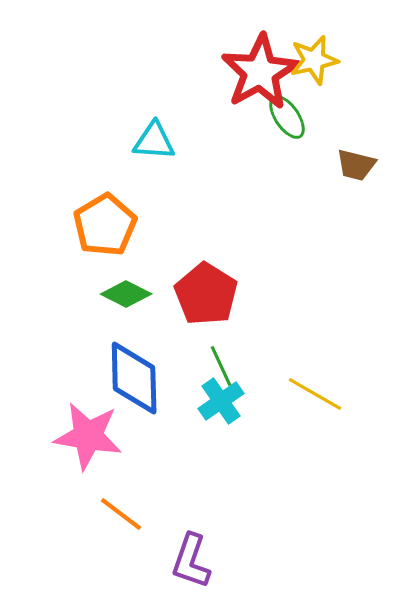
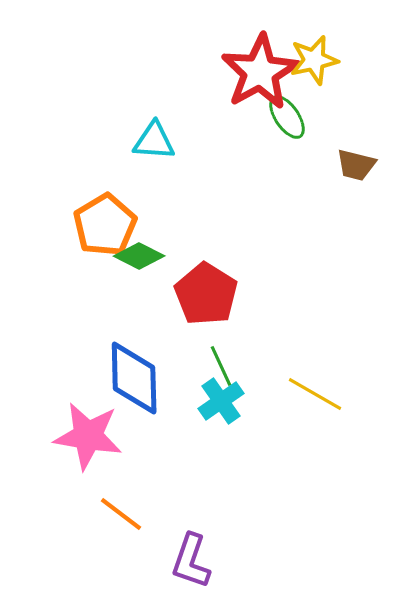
green diamond: moved 13 px right, 38 px up
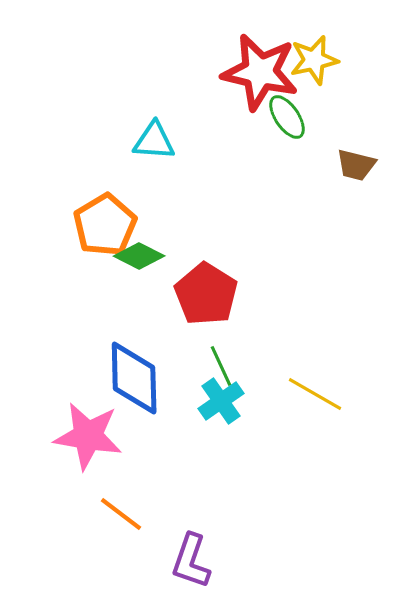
red star: rotated 30 degrees counterclockwise
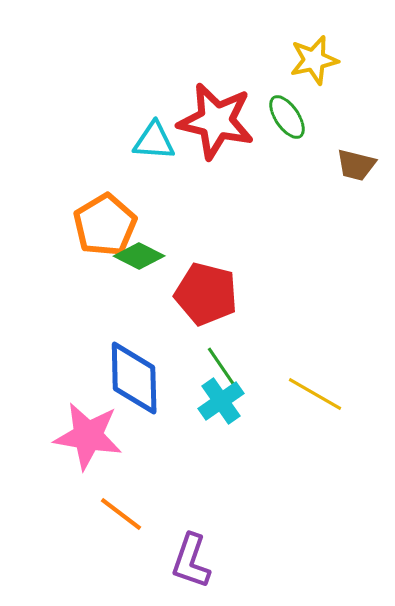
red star: moved 44 px left, 49 px down
red pentagon: rotated 18 degrees counterclockwise
green line: rotated 9 degrees counterclockwise
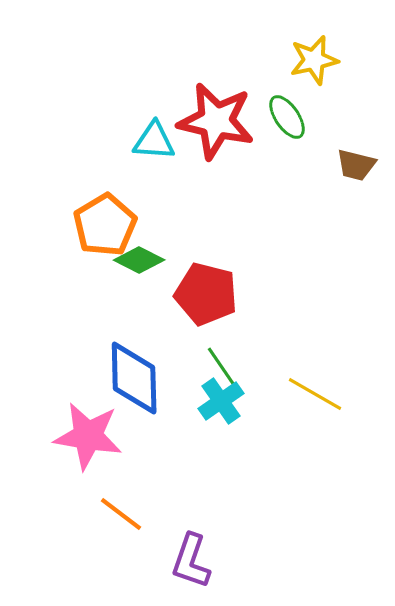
green diamond: moved 4 px down
